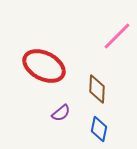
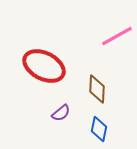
pink line: rotated 16 degrees clockwise
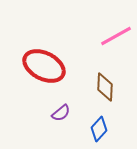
pink line: moved 1 px left
brown diamond: moved 8 px right, 2 px up
blue diamond: rotated 30 degrees clockwise
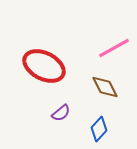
pink line: moved 2 px left, 12 px down
brown diamond: rotated 28 degrees counterclockwise
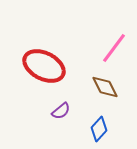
pink line: rotated 24 degrees counterclockwise
purple semicircle: moved 2 px up
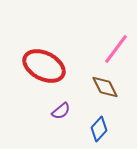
pink line: moved 2 px right, 1 px down
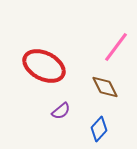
pink line: moved 2 px up
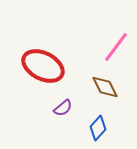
red ellipse: moved 1 px left
purple semicircle: moved 2 px right, 3 px up
blue diamond: moved 1 px left, 1 px up
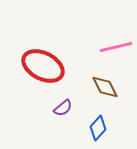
pink line: rotated 40 degrees clockwise
